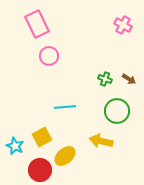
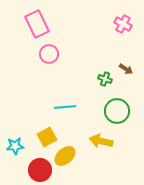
pink cross: moved 1 px up
pink circle: moved 2 px up
brown arrow: moved 3 px left, 10 px up
yellow square: moved 5 px right
cyan star: rotated 30 degrees counterclockwise
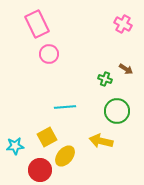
yellow ellipse: rotated 10 degrees counterclockwise
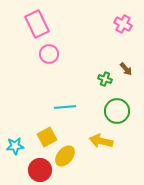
brown arrow: rotated 16 degrees clockwise
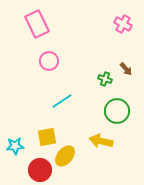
pink circle: moved 7 px down
cyan line: moved 3 px left, 6 px up; rotated 30 degrees counterclockwise
yellow square: rotated 18 degrees clockwise
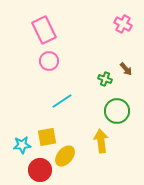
pink rectangle: moved 7 px right, 6 px down
yellow arrow: rotated 70 degrees clockwise
cyan star: moved 7 px right, 1 px up
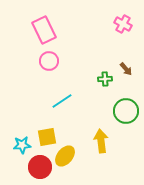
green cross: rotated 24 degrees counterclockwise
green circle: moved 9 px right
red circle: moved 3 px up
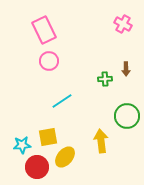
brown arrow: rotated 40 degrees clockwise
green circle: moved 1 px right, 5 px down
yellow square: moved 1 px right
yellow ellipse: moved 1 px down
red circle: moved 3 px left
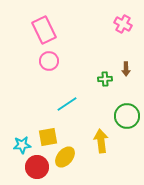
cyan line: moved 5 px right, 3 px down
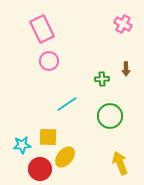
pink rectangle: moved 2 px left, 1 px up
green cross: moved 3 px left
green circle: moved 17 px left
yellow square: rotated 12 degrees clockwise
yellow arrow: moved 19 px right, 22 px down; rotated 15 degrees counterclockwise
red circle: moved 3 px right, 2 px down
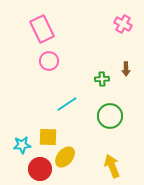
yellow arrow: moved 8 px left, 3 px down
